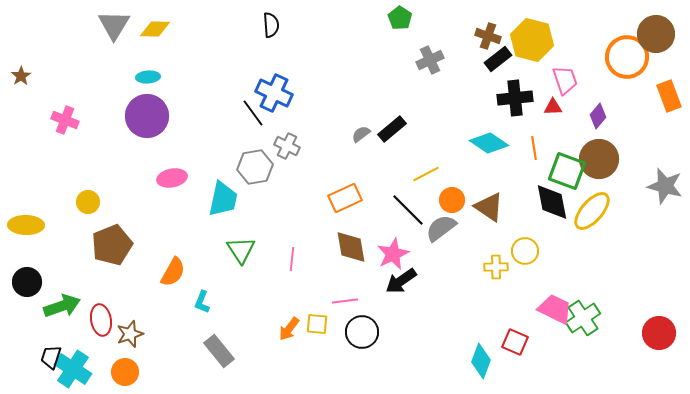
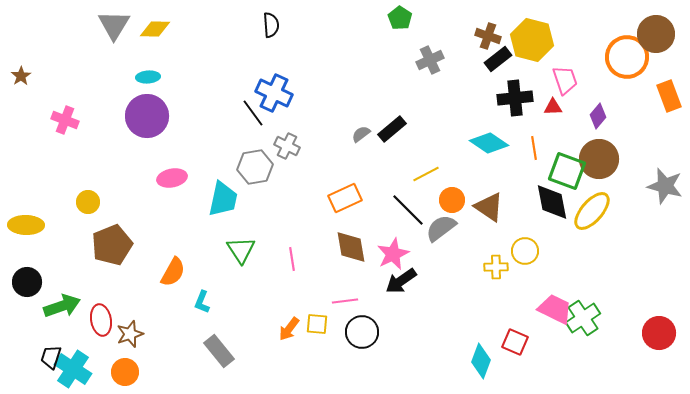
pink line at (292, 259): rotated 15 degrees counterclockwise
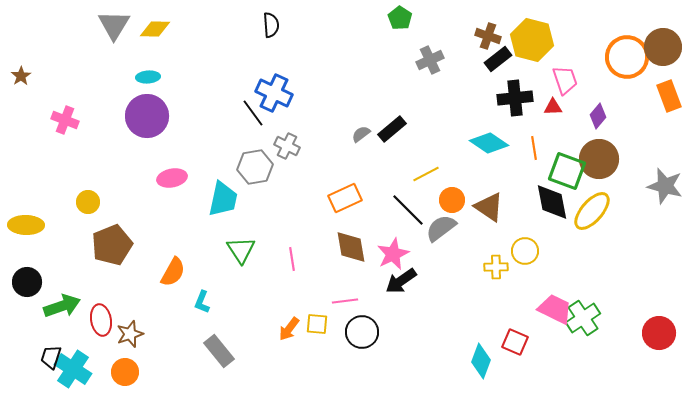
brown circle at (656, 34): moved 7 px right, 13 px down
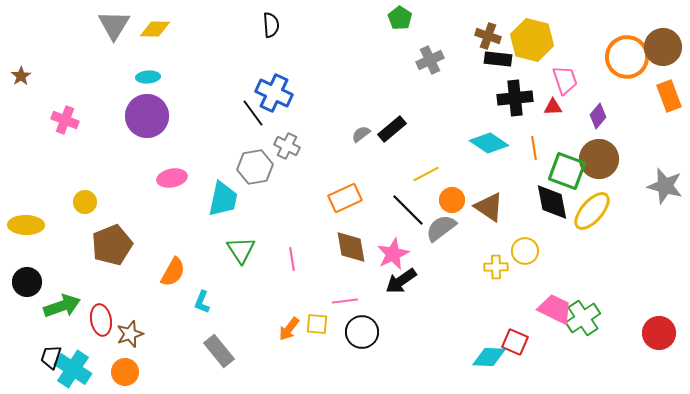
black rectangle at (498, 59): rotated 44 degrees clockwise
yellow circle at (88, 202): moved 3 px left
cyan diamond at (481, 361): moved 8 px right, 4 px up; rotated 72 degrees clockwise
